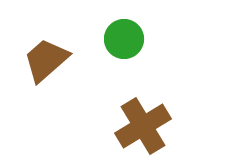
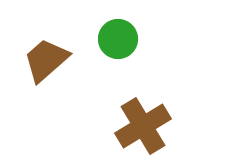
green circle: moved 6 px left
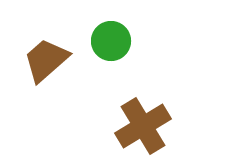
green circle: moved 7 px left, 2 px down
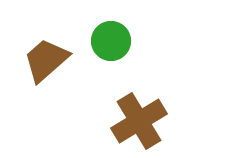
brown cross: moved 4 px left, 5 px up
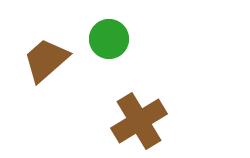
green circle: moved 2 px left, 2 px up
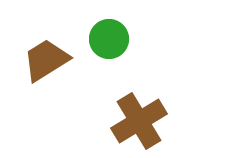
brown trapezoid: rotated 9 degrees clockwise
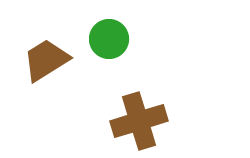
brown cross: rotated 14 degrees clockwise
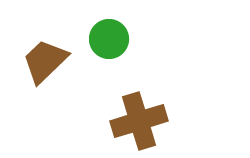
brown trapezoid: moved 1 px left, 1 px down; rotated 12 degrees counterclockwise
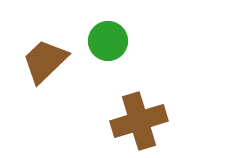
green circle: moved 1 px left, 2 px down
